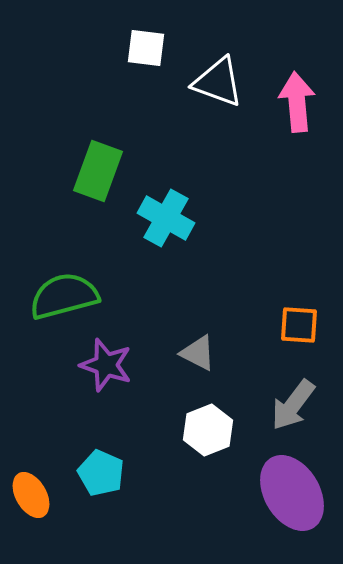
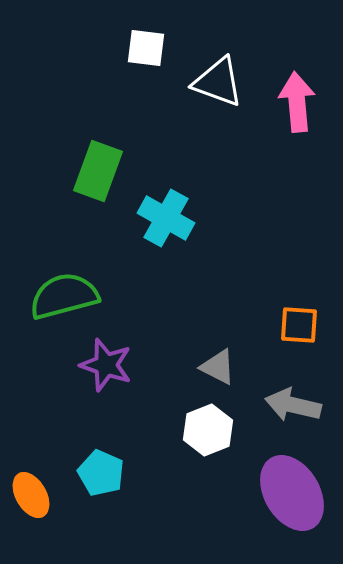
gray triangle: moved 20 px right, 14 px down
gray arrow: rotated 66 degrees clockwise
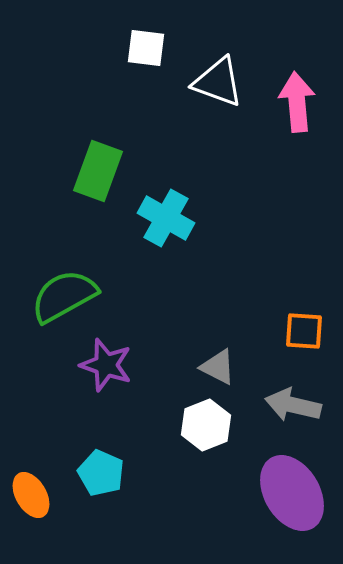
green semicircle: rotated 14 degrees counterclockwise
orange square: moved 5 px right, 6 px down
white hexagon: moved 2 px left, 5 px up
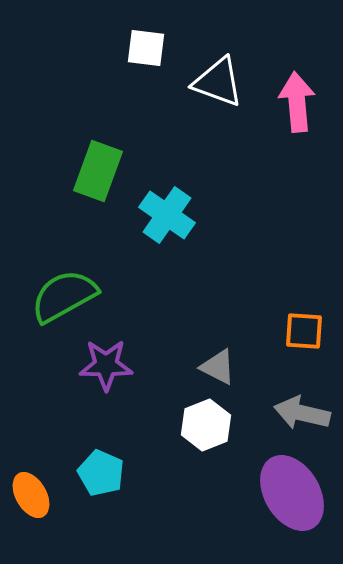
cyan cross: moved 1 px right, 3 px up; rotated 6 degrees clockwise
purple star: rotated 18 degrees counterclockwise
gray arrow: moved 9 px right, 8 px down
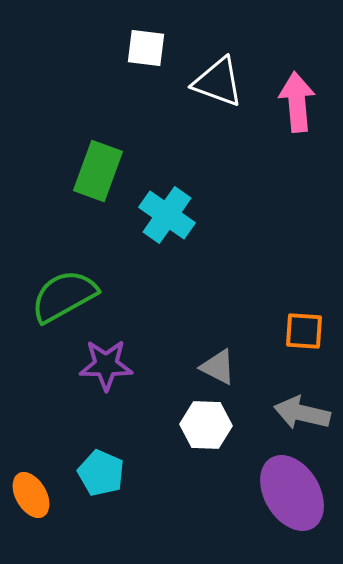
white hexagon: rotated 24 degrees clockwise
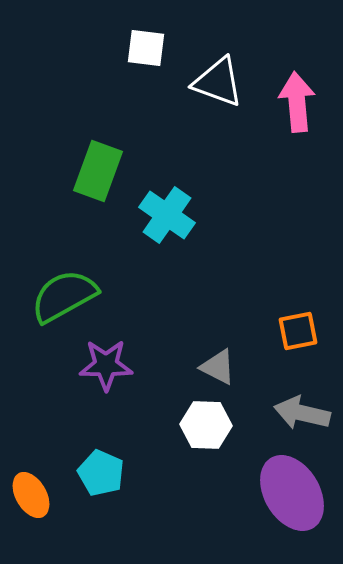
orange square: moved 6 px left; rotated 15 degrees counterclockwise
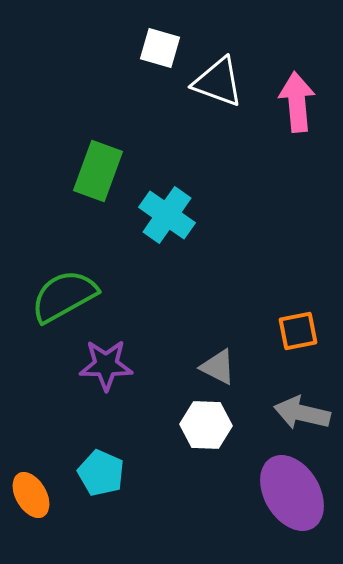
white square: moved 14 px right; rotated 9 degrees clockwise
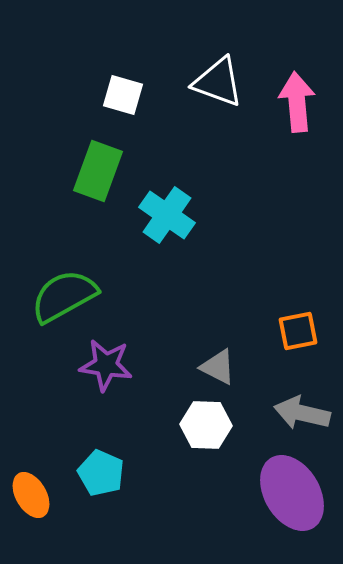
white square: moved 37 px left, 47 px down
purple star: rotated 8 degrees clockwise
